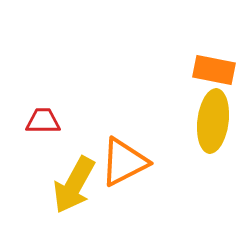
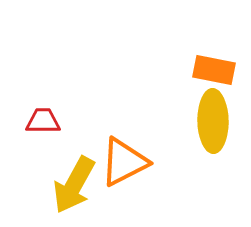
yellow ellipse: rotated 8 degrees counterclockwise
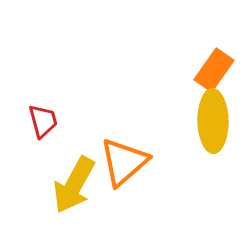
orange rectangle: rotated 66 degrees counterclockwise
red trapezoid: rotated 75 degrees clockwise
orange triangle: rotated 14 degrees counterclockwise
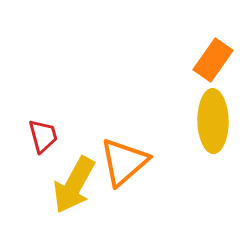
orange rectangle: moved 1 px left, 10 px up
red trapezoid: moved 15 px down
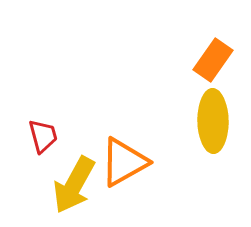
orange triangle: rotated 12 degrees clockwise
